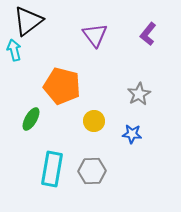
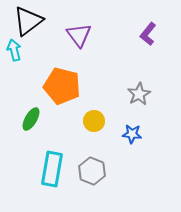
purple triangle: moved 16 px left
gray hexagon: rotated 24 degrees clockwise
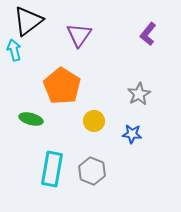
purple triangle: rotated 12 degrees clockwise
orange pentagon: rotated 18 degrees clockwise
green ellipse: rotated 75 degrees clockwise
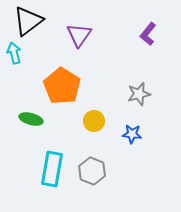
cyan arrow: moved 3 px down
gray star: rotated 15 degrees clockwise
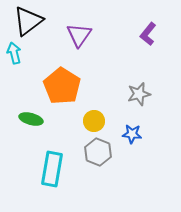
gray hexagon: moved 6 px right, 19 px up
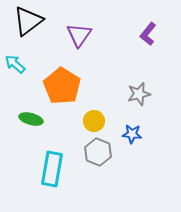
cyan arrow: moved 1 px right, 11 px down; rotated 35 degrees counterclockwise
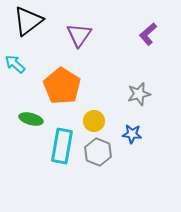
purple L-shape: rotated 10 degrees clockwise
cyan rectangle: moved 10 px right, 23 px up
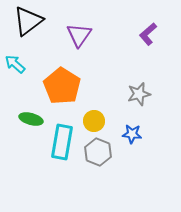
cyan rectangle: moved 4 px up
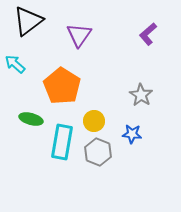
gray star: moved 2 px right, 1 px down; rotated 25 degrees counterclockwise
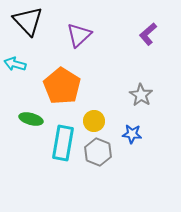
black triangle: rotated 36 degrees counterclockwise
purple triangle: rotated 12 degrees clockwise
cyan arrow: rotated 25 degrees counterclockwise
cyan rectangle: moved 1 px right, 1 px down
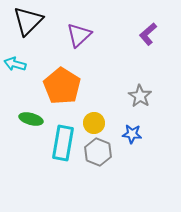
black triangle: rotated 28 degrees clockwise
gray star: moved 1 px left, 1 px down
yellow circle: moved 2 px down
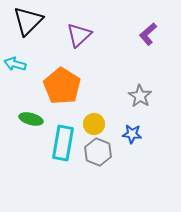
yellow circle: moved 1 px down
